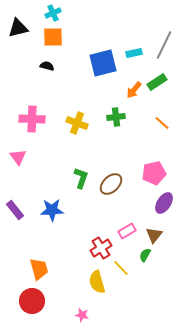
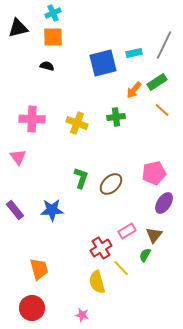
orange line: moved 13 px up
red circle: moved 7 px down
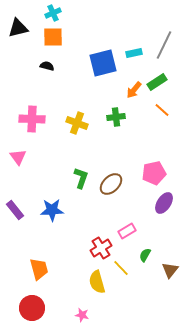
brown triangle: moved 16 px right, 35 px down
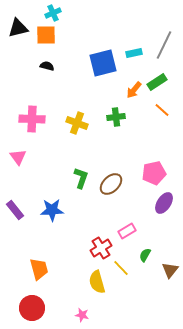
orange square: moved 7 px left, 2 px up
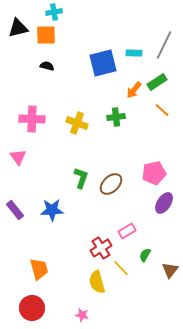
cyan cross: moved 1 px right, 1 px up; rotated 14 degrees clockwise
cyan rectangle: rotated 14 degrees clockwise
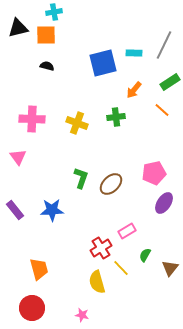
green rectangle: moved 13 px right
brown triangle: moved 2 px up
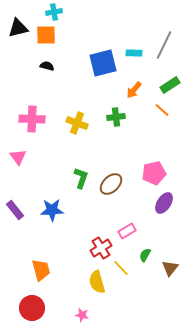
green rectangle: moved 3 px down
orange trapezoid: moved 2 px right, 1 px down
